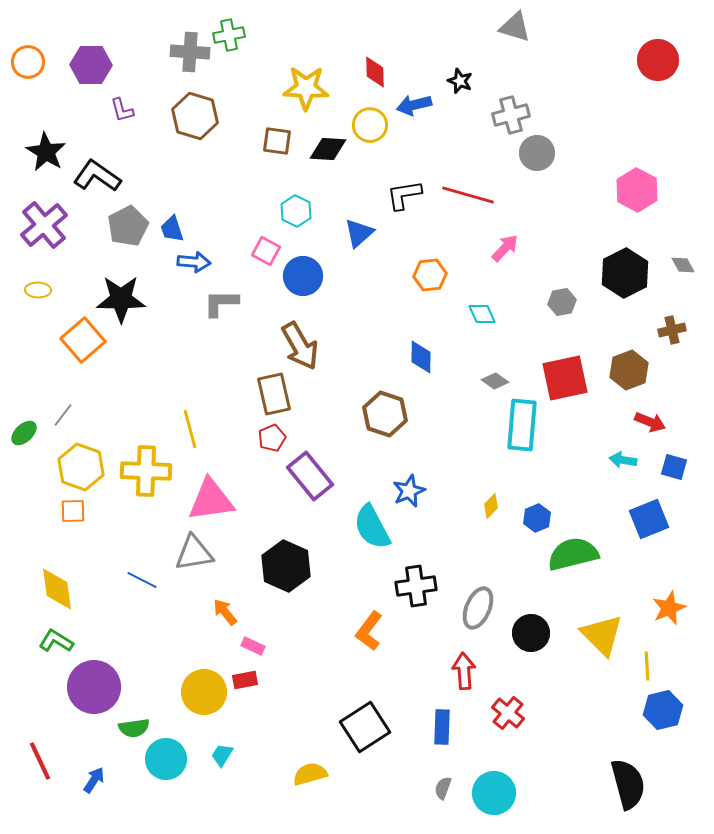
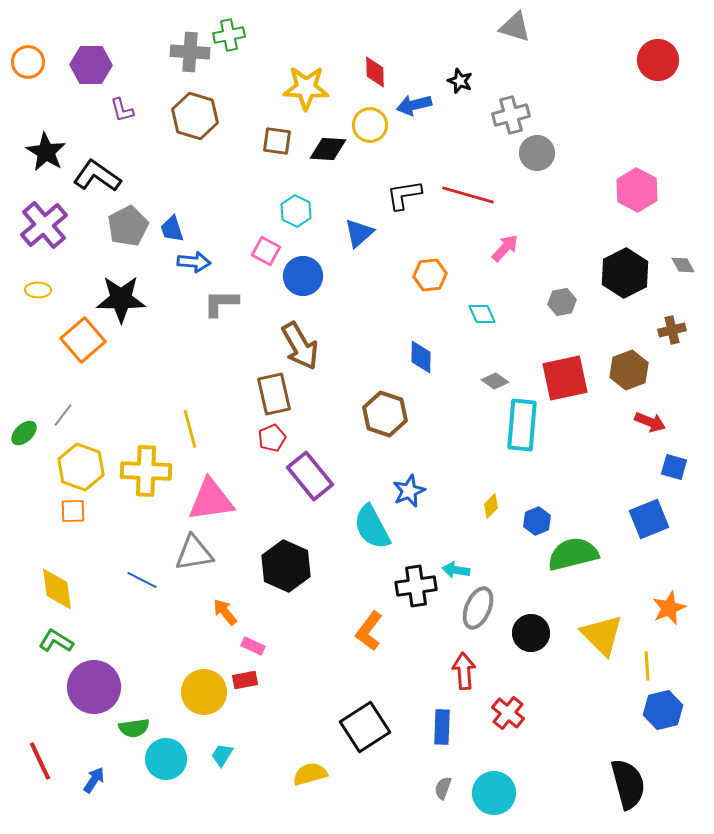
cyan arrow at (623, 460): moved 167 px left, 110 px down
blue hexagon at (537, 518): moved 3 px down
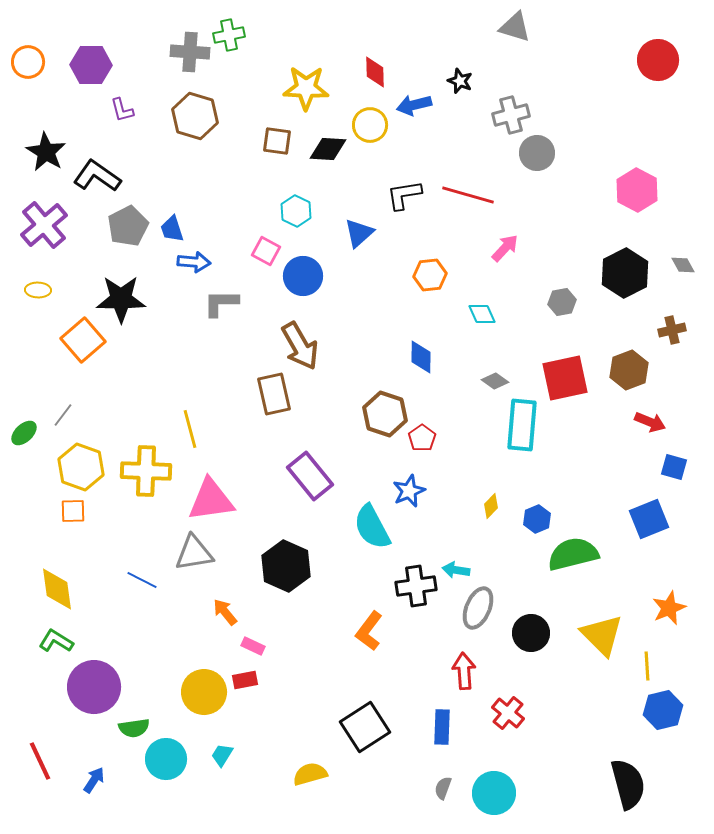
red pentagon at (272, 438): moved 150 px right; rotated 12 degrees counterclockwise
blue hexagon at (537, 521): moved 2 px up
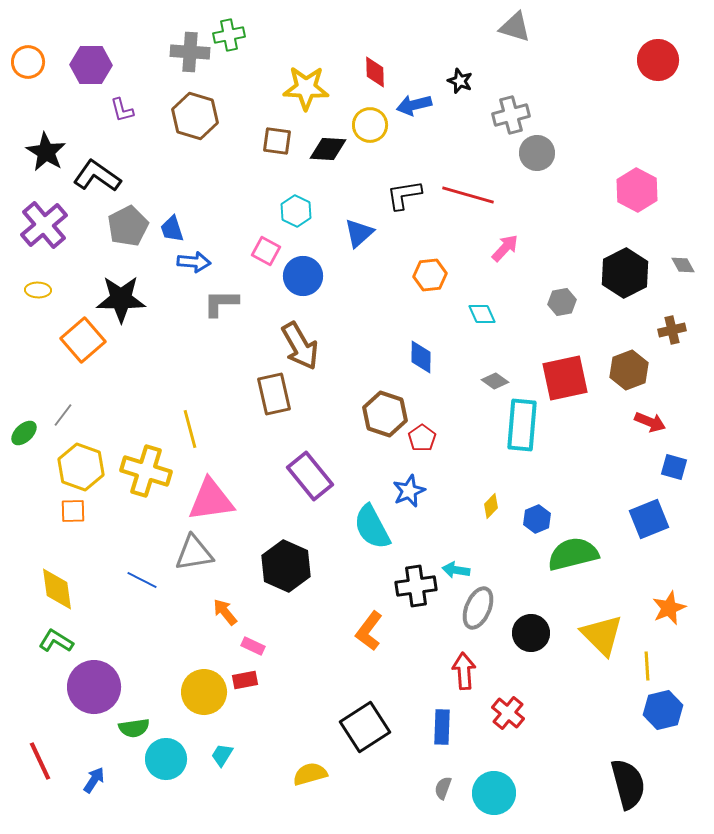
yellow cross at (146, 471): rotated 15 degrees clockwise
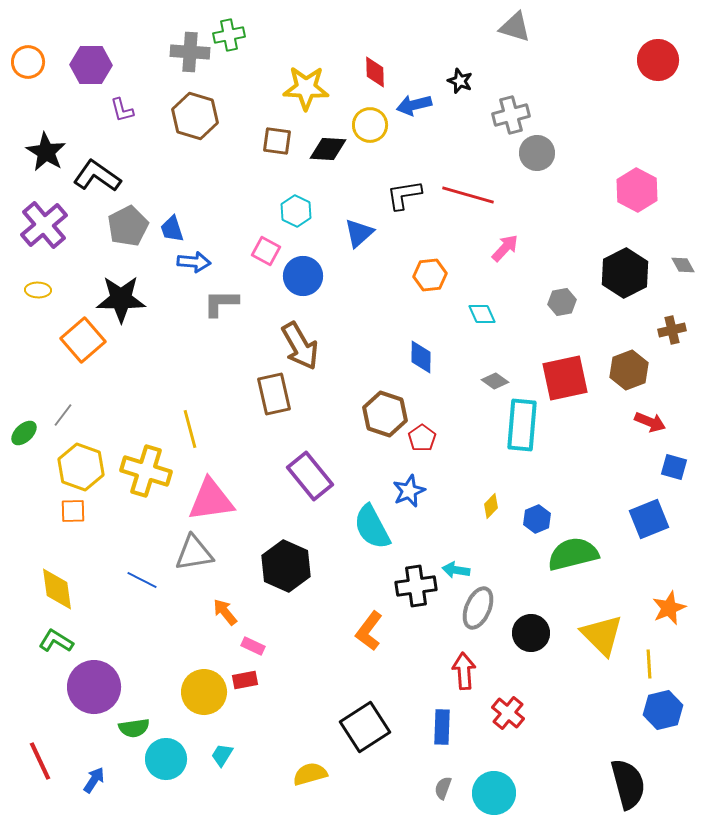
yellow line at (647, 666): moved 2 px right, 2 px up
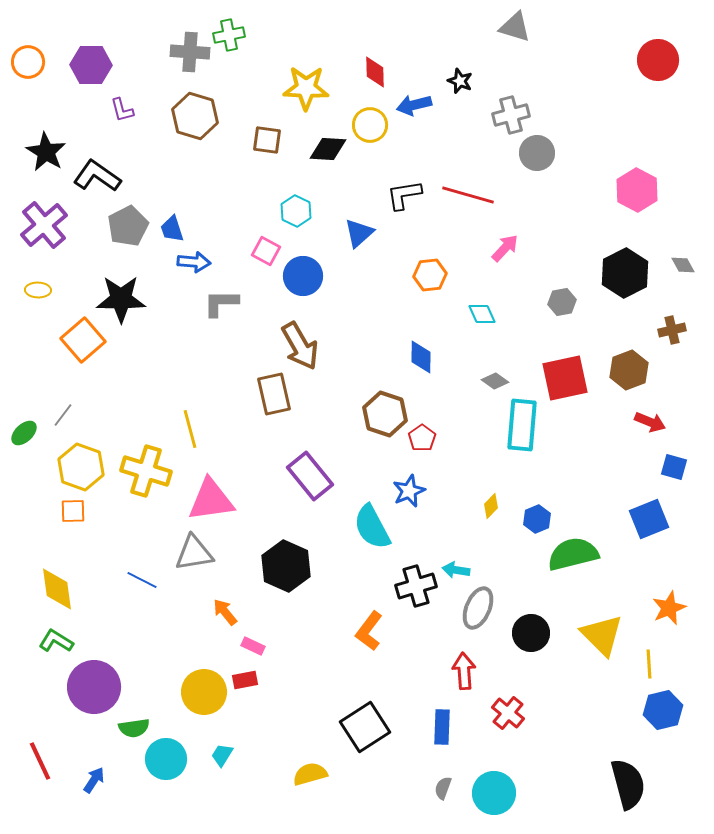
brown square at (277, 141): moved 10 px left, 1 px up
black cross at (416, 586): rotated 9 degrees counterclockwise
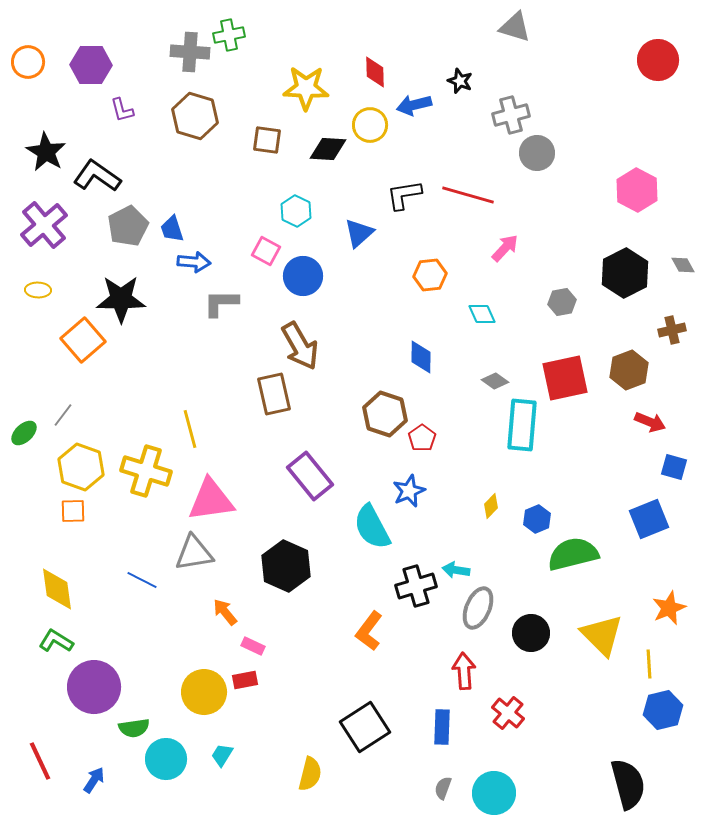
yellow semicircle at (310, 774): rotated 120 degrees clockwise
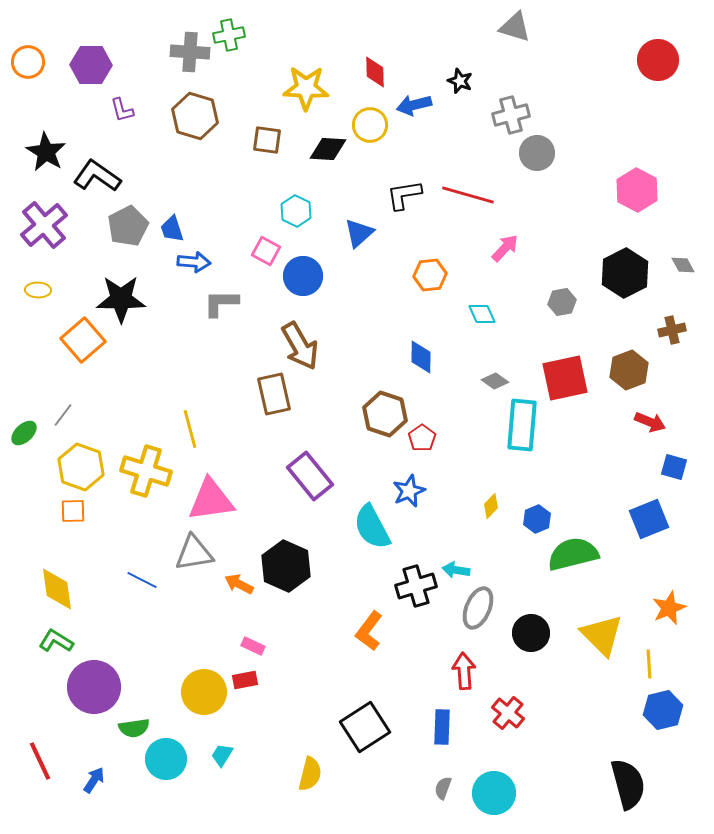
orange arrow at (225, 612): moved 14 px right, 28 px up; rotated 24 degrees counterclockwise
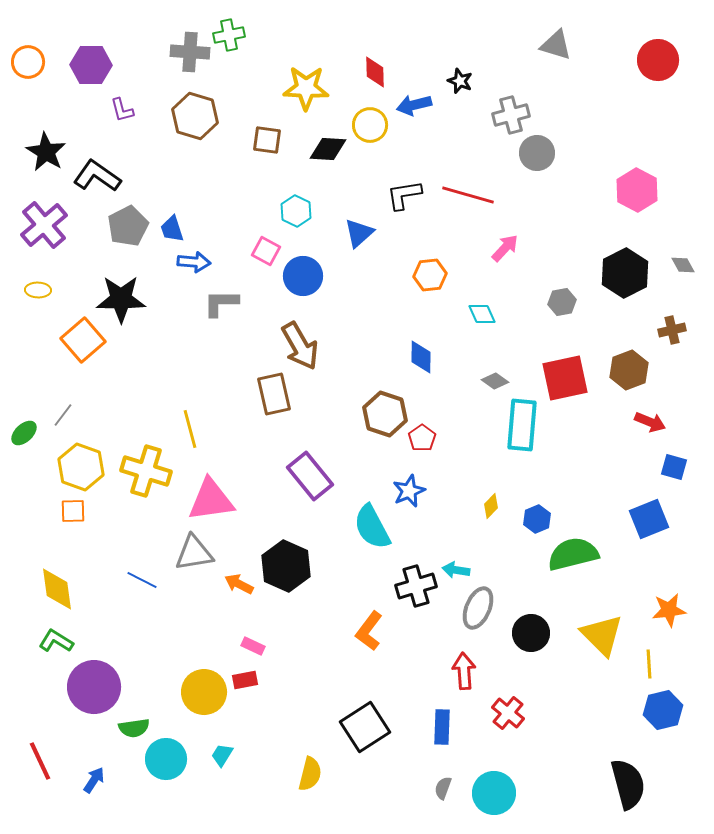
gray triangle at (515, 27): moved 41 px right, 18 px down
orange star at (669, 608): moved 2 px down; rotated 16 degrees clockwise
